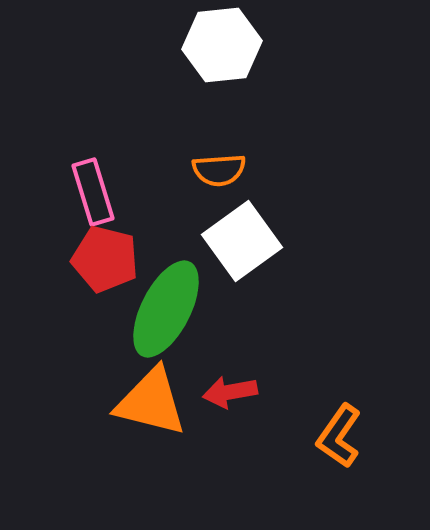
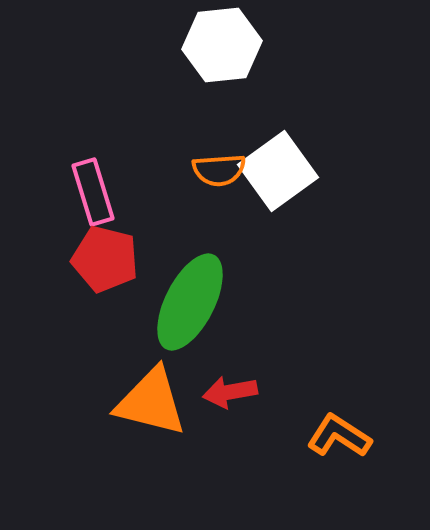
white square: moved 36 px right, 70 px up
green ellipse: moved 24 px right, 7 px up
orange L-shape: rotated 88 degrees clockwise
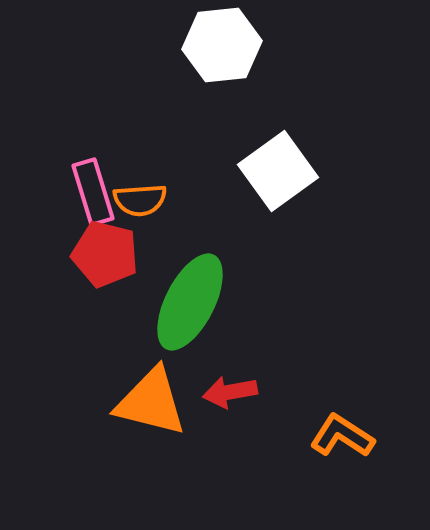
orange semicircle: moved 79 px left, 30 px down
red pentagon: moved 5 px up
orange L-shape: moved 3 px right
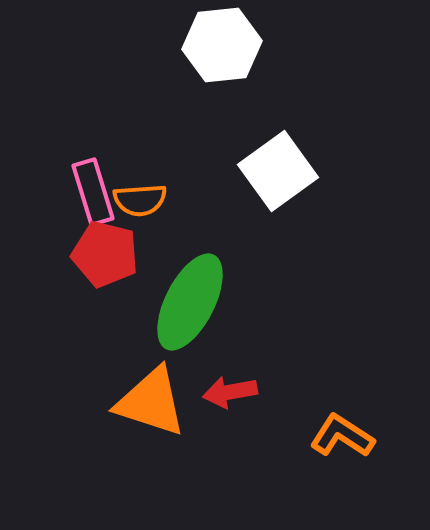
orange triangle: rotated 4 degrees clockwise
